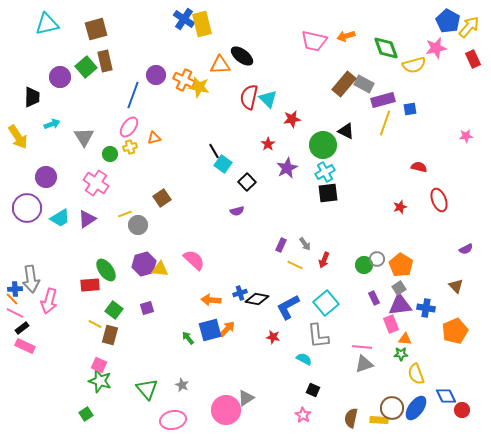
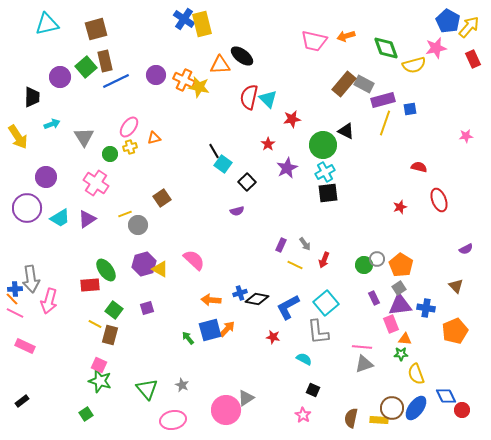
blue line at (133, 95): moved 17 px left, 14 px up; rotated 44 degrees clockwise
yellow triangle at (160, 269): rotated 24 degrees clockwise
black rectangle at (22, 328): moved 73 px down
gray L-shape at (318, 336): moved 4 px up
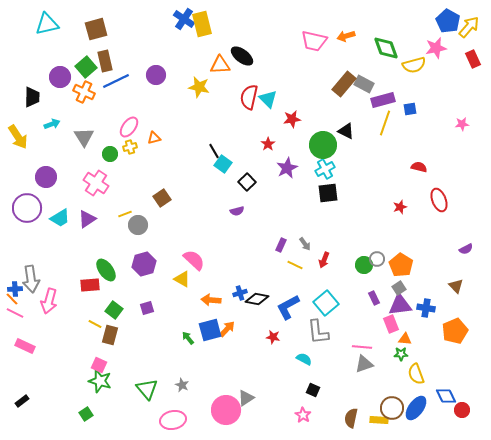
orange cross at (184, 80): moved 100 px left, 12 px down
pink star at (466, 136): moved 4 px left, 12 px up
cyan cross at (325, 172): moved 3 px up
yellow triangle at (160, 269): moved 22 px right, 10 px down
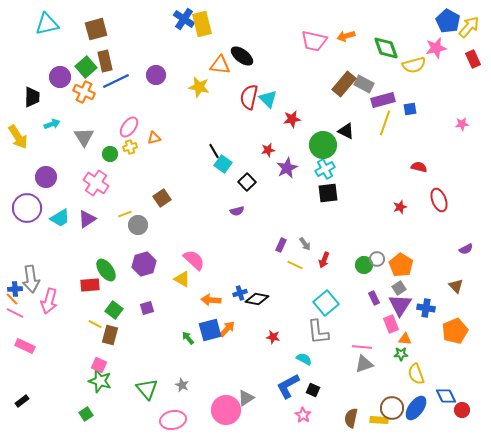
orange triangle at (220, 65): rotated 10 degrees clockwise
red star at (268, 144): moved 6 px down; rotated 24 degrees clockwise
purple triangle at (400, 305): rotated 50 degrees counterclockwise
blue L-shape at (288, 307): moved 79 px down
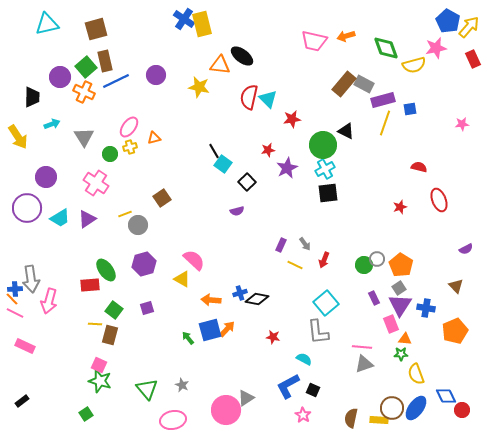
yellow line at (95, 324): rotated 24 degrees counterclockwise
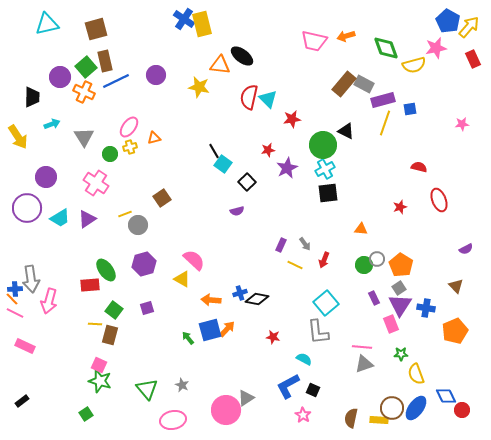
orange triangle at (405, 339): moved 44 px left, 110 px up
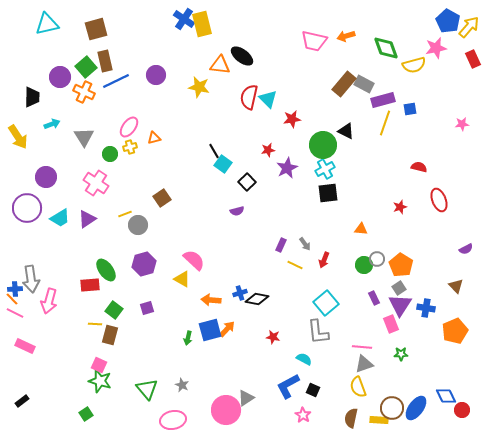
green arrow at (188, 338): rotated 128 degrees counterclockwise
yellow semicircle at (416, 374): moved 58 px left, 13 px down
